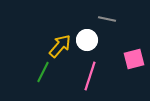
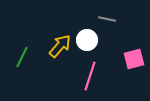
green line: moved 21 px left, 15 px up
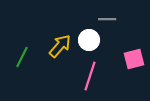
gray line: rotated 12 degrees counterclockwise
white circle: moved 2 px right
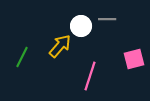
white circle: moved 8 px left, 14 px up
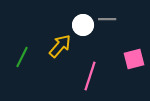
white circle: moved 2 px right, 1 px up
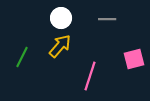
white circle: moved 22 px left, 7 px up
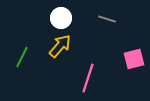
gray line: rotated 18 degrees clockwise
pink line: moved 2 px left, 2 px down
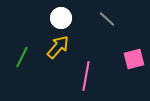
gray line: rotated 24 degrees clockwise
yellow arrow: moved 2 px left, 1 px down
pink line: moved 2 px left, 2 px up; rotated 8 degrees counterclockwise
